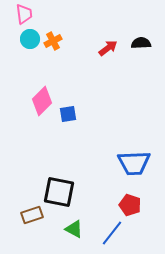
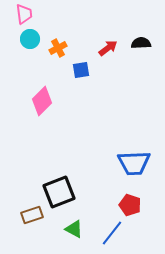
orange cross: moved 5 px right, 7 px down
blue square: moved 13 px right, 44 px up
black square: rotated 32 degrees counterclockwise
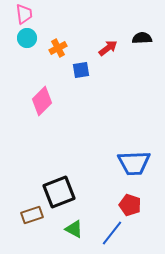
cyan circle: moved 3 px left, 1 px up
black semicircle: moved 1 px right, 5 px up
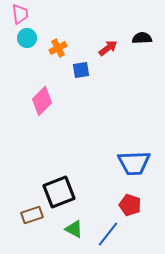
pink trapezoid: moved 4 px left
blue line: moved 4 px left, 1 px down
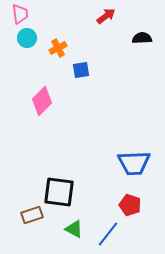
red arrow: moved 2 px left, 32 px up
black square: rotated 28 degrees clockwise
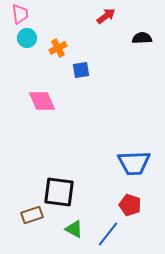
pink diamond: rotated 68 degrees counterclockwise
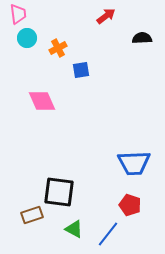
pink trapezoid: moved 2 px left
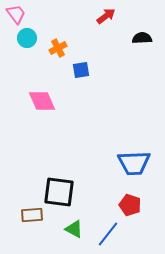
pink trapezoid: moved 2 px left; rotated 30 degrees counterclockwise
brown rectangle: rotated 15 degrees clockwise
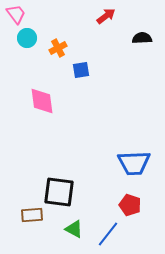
pink diamond: rotated 16 degrees clockwise
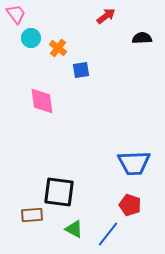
cyan circle: moved 4 px right
orange cross: rotated 24 degrees counterclockwise
